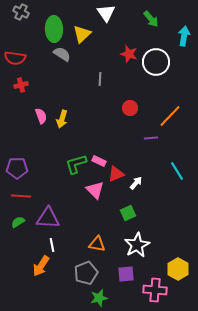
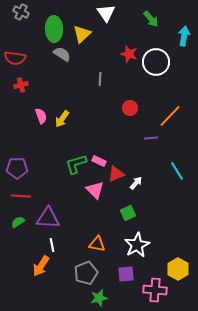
yellow arrow: rotated 18 degrees clockwise
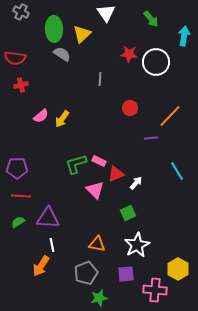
red star: rotated 12 degrees counterclockwise
pink semicircle: rotated 70 degrees clockwise
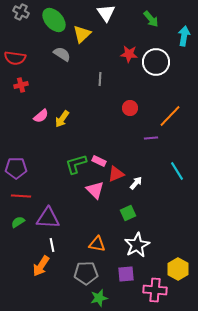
green ellipse: moved 9 px up; rotated 40 degrees counterclockwise
purple pentagon: moved 1 px left
gray pentagon: rotated 20 degrees clockwise
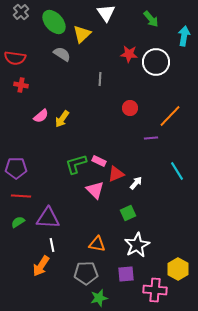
gray cross: rotated 21 degrees clockwise
green ellipse: moved 2 px down
red cross: rotated 24 degrees clockwise
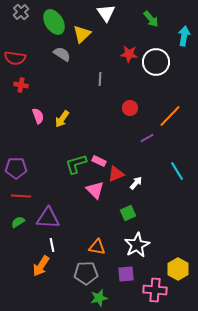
green ellipse: rotated 10 degrees clockwise
pink semicircle: moved 3 px left; rotated 70 degrees counterclockwise
purple line: moved 4 px left; rotated 24 degrees counterclockwise
orange triangle: moved 3 px down
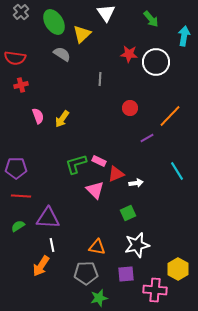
red cross: rotated 24 degrees counterclockwise
white arrow: rotated 40 degrees clockwise
green semicircle: moved 4 px down
white star: rotated 15 degrees clockwise
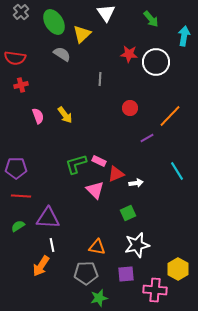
yellow arrow: moved 3 px right, 4 px up; rotated 72 degrees counterclockwise
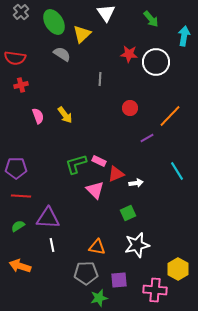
orange arrow: moved 21 px left; rotated 75 degrees clockwise
purple square: moved 7 px left, 6 px down
